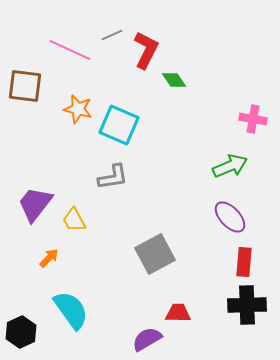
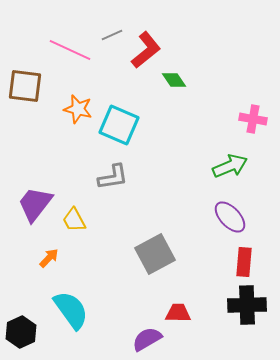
red L-shape: rotated 24 degrees clockwise
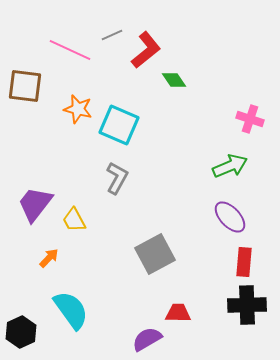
pink cross: moved 3 px left; rotated 8 degrees clockwise
gray L-shape: moved 4 px right, 1 px down; rotated 52 degrees counterclockwise
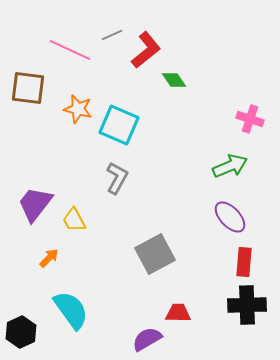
brown square: moved 3 px right, 2 px down
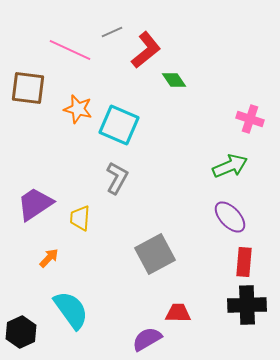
gray line: moved 3 px up
purple trapezoid: rotated 18 degrees clockwise
yellow trapezoid: moved 6 px right, 2 px up; rotated 32 degrees clockwise
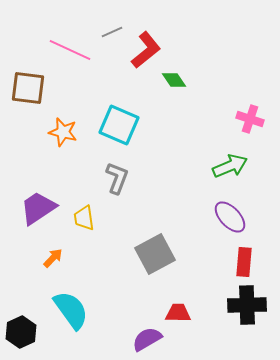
orange star: moved 15 px left, 23 px down
gray L-shape: rotated 8 degrees counterclockwise
purple trapezoid: moved 3 px right, 4 px down
yellow trapezoid: moved 4 px right; rotated 12 degrees counterclockwise
orange arrow: moved 4 px right
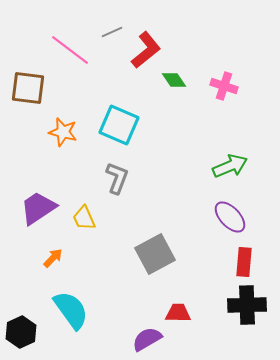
pink line: rotated 12 degrees clockwise
pink cross: moved 26 px left, 33 px up
yellow trapezoid: rotated 16 degrees counterclockwise
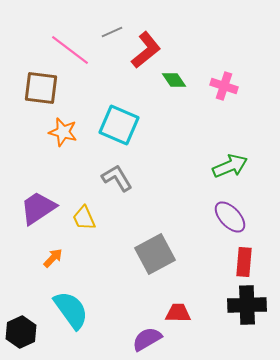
brown square: moved 13 px right
gray L-shape: rotated 52 degrees counterclockwise
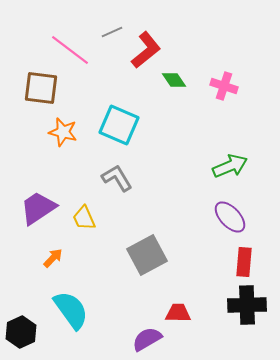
gray square: moved 8 px left, 1 px down
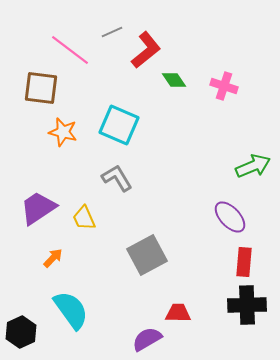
green arrow: moved 23 px right
